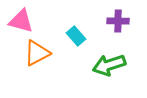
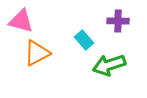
cyan rectangle: moved 8 px right, 4 px down
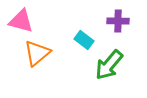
cyan rectangle: rotated 12 degrees counterclockwise
orange triangle: rotated 12 degrees counterclockwise
green arrow: rotated 32 degrees counterclockwise
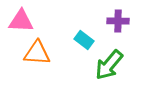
pink triangle: rotated 12 degrees counterclockwise
orange triangle: rotated 44 degrees clockwise
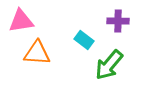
pink triangle: rotated 12 degrees counterclockwise
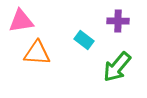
green arrow: moved 8 px right, 2 px down
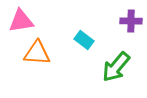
purple cross: moved 13 px right
green arrow: moved 1 px left
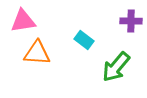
pink triangle: moved 2 px right
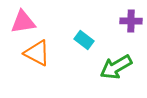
pink triangle: moved 1 px down
orange triangle: rotated 24 degrees clockwise
green arrow: rotated 20 degrees clockwise
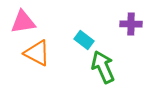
purple cross: moved 3 px down
green arrow: moved 13 px left; rotated 96 degrees clockwise
